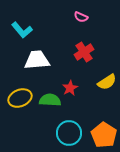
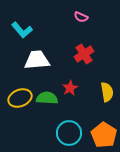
red cross: moved 2 px down
yellow semicircle: moved 10 px down; rotated 66 degrees counterclockwise
green semicircle: moved 3 px left, 2 px up
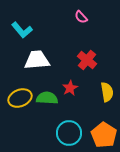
pink semicircle: rotated 24 degrees clockwise
red cross: moved 3 px right, 6 px down; rotated 18 degrees counterclockwise
